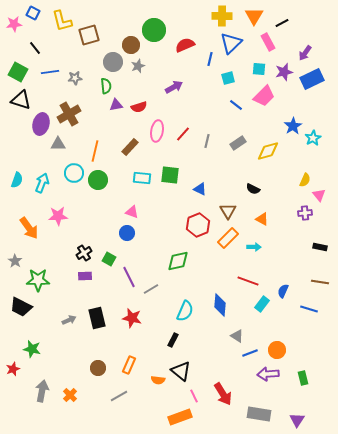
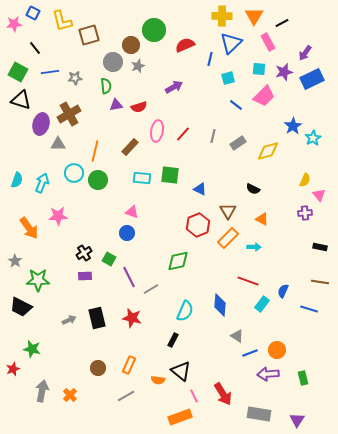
gray line at (207, 141): moved 6 px right, 5 px up
gray line at (119, 396): moved 7 px right
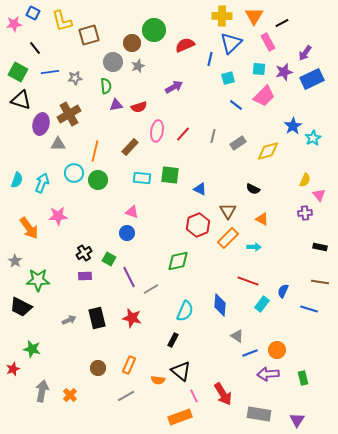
brown circle at (131, 45): moved 1 px right, 2 px up
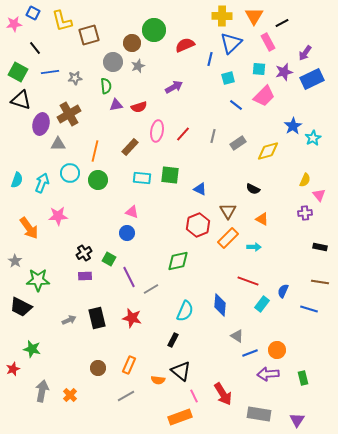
cyan circle at (74, 173): moved 4 px left
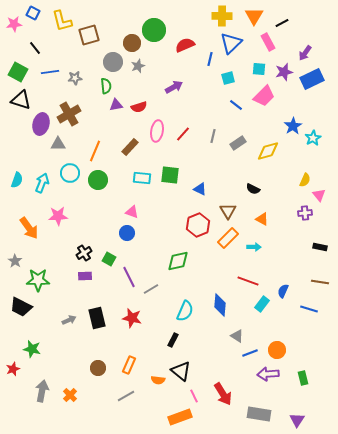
orange line at (95, 151): rotated 10 degrees clockwise
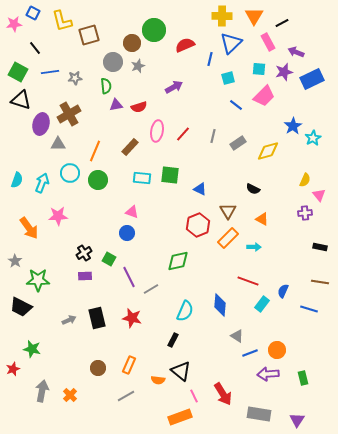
purple arrow at (305, 53): moved 9 px left, 1 px up; rotated 77 degrees clockwise
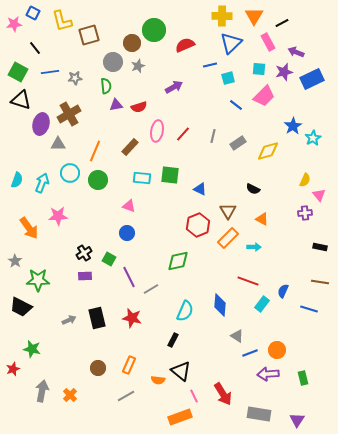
blue line at (210, 59): moved 6 px down; rotated 64 degrees clockwise
pink triangle at (132, 212): moved 3 px left, 6 px up
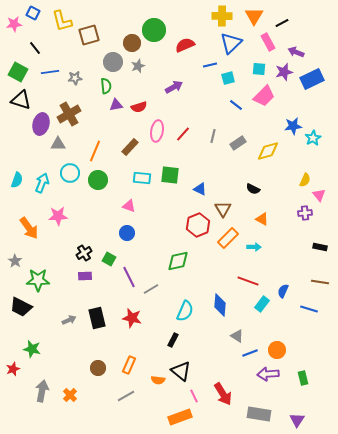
blue star at (293, 126): rotated 24 degrees clockwise
brown triangle at (228, 211): moved 5 px left, 2 px up
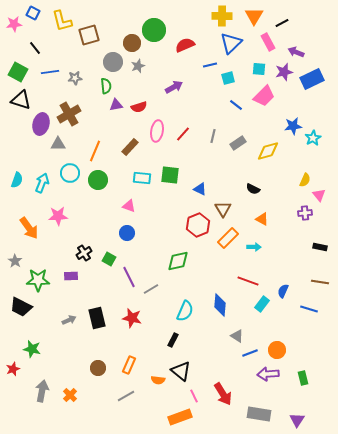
purple rectangle at (85, 276): moved 14 px left
